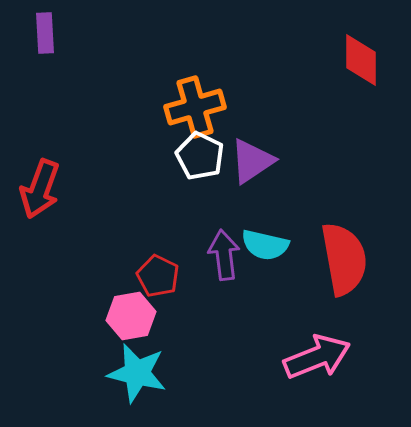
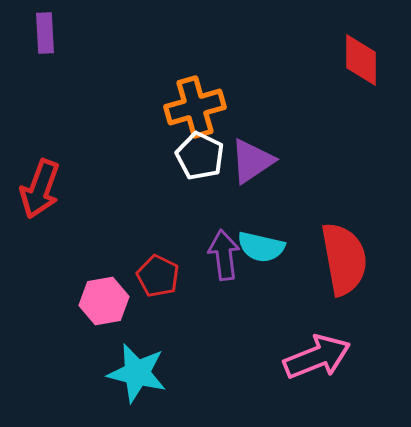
cyan semicircle: moved 4 px left, 2 px down
pink hexagon: moved 27 px left, 15 px up
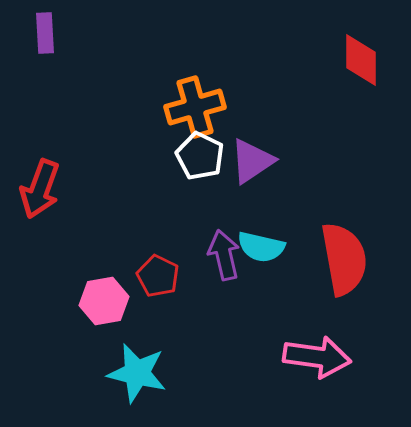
purple arrow: rotated 6 degrees counterclockwise
pink arrow: rotated 30 degrees clockwise
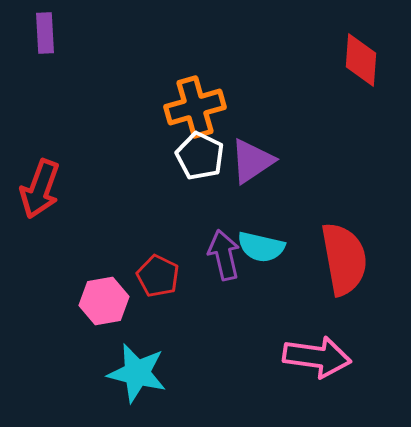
red diamond: rotated 4 degrees clockwise
